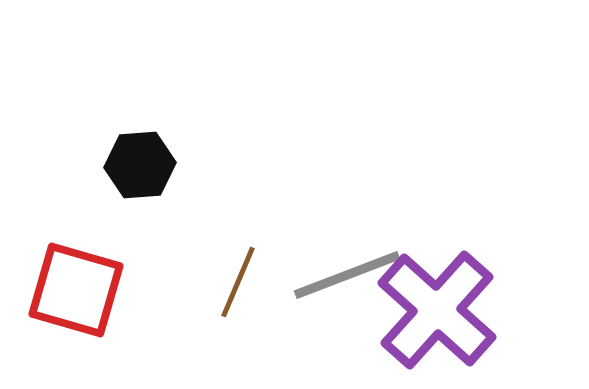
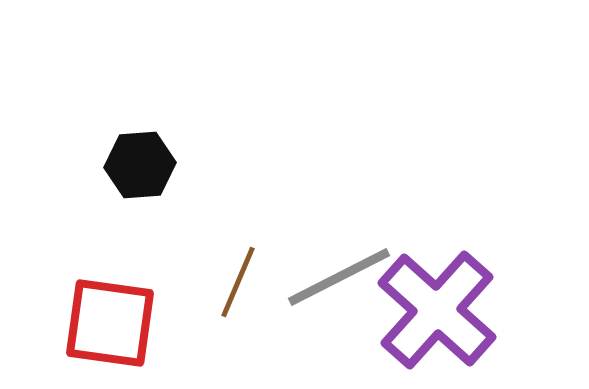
gray line: moved 8 px left, 2 px down; rotated 6 degrees counterclockwise
red square: moved 34 px right, 33 px down; rotated 8 degrees counterclockwise
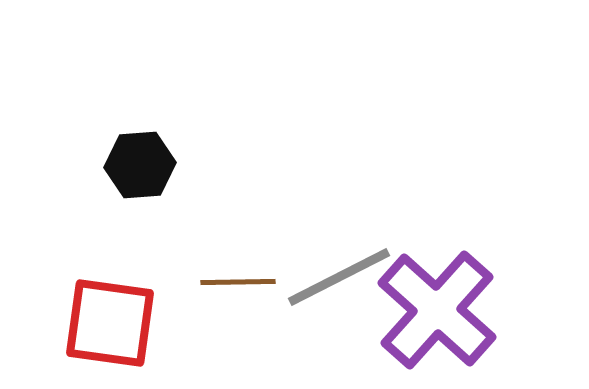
brown line: rotated 66 degrees clockwise
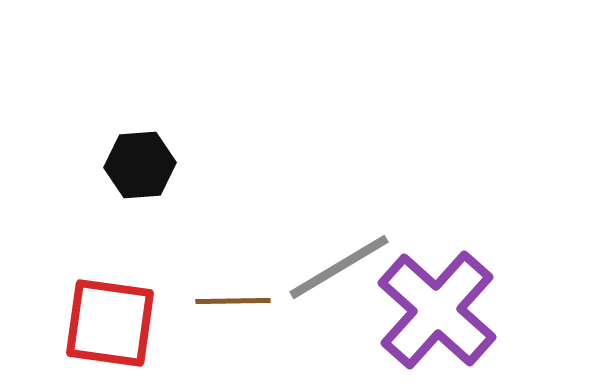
gray line: moved 10 px up; rotated 4 degrees counterclockwise
brown line: moved 5 px left, 19 px down
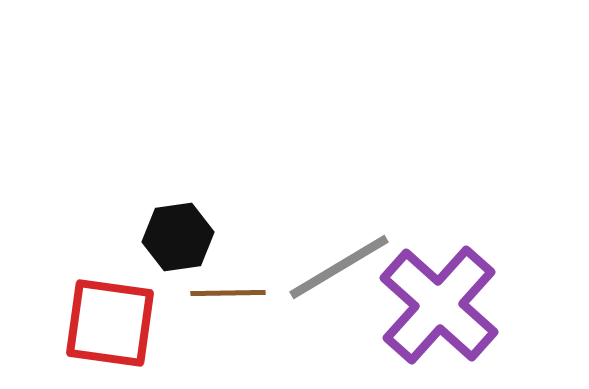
black hexagon: moved 38 px right, 72 px down; rotated 4 degrees counterclockwise
brown line: moved 5 px left, 8 px up
purple cross: moved 2 px right, 5 px up
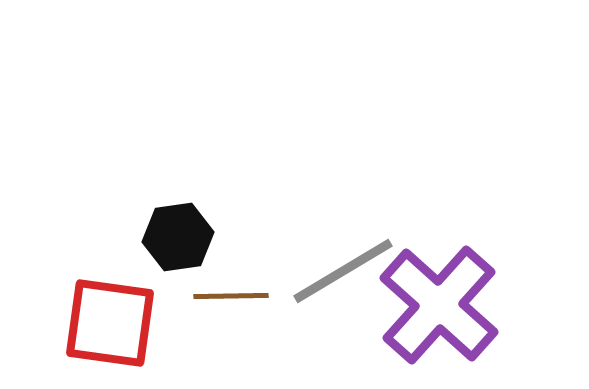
gray line: moved 4 px right, 4 px down
brown line: moved 3 px right, 3 px down
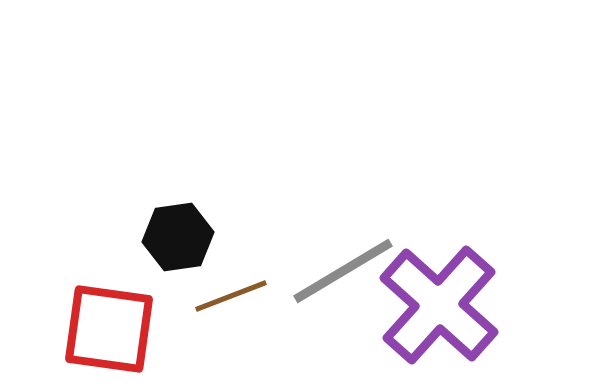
brown line: rotated 20 degrees counterclockwise
red square: moved 1 px left, 6 px down
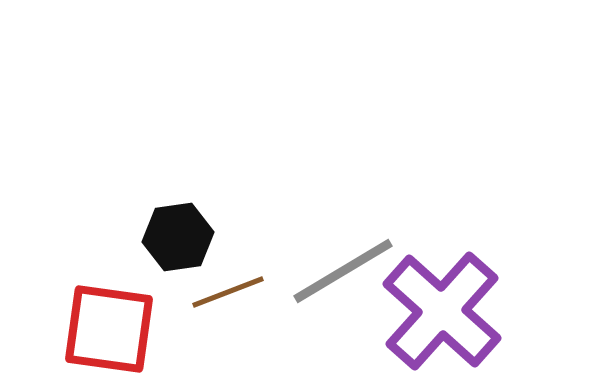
brown line: moved 3 px left, 4 px up
purple cross: moved 3 px right, 6 px down
